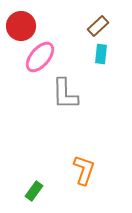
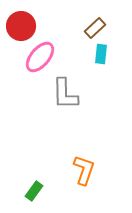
brown rectangle: moved 3 px left, 2 px down
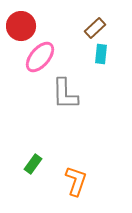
orange L-shape: moved 8 px left, 11 px down
green rectangle: moved 1 px left, 27 px up
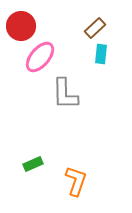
green rectangle: rotated 30 degrees clockwise
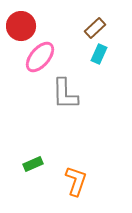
cyan rectangle: moved 2 px left; rotated 18 degrees clockwise
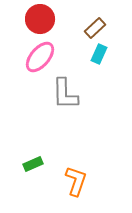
red circle: moved 19 px right, 7 px up
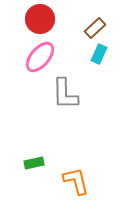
green rectangle: moved 1 px right, 1 px up; rotated 12 degrees clockwise
orange L-shape: rotated 32 degrees counterclockwise
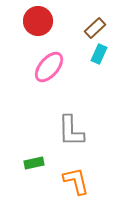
red circle: moved 2 px left, 2 px down
pink ellipse: moved 9 px right, 10 px down
gray L-shape: moved 6 px right, 37 px down
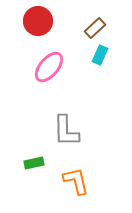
cyan rectangle: moved 1 px right, 1 px down
gray L-shape: moved 5 px left
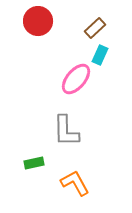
pink ellipse: moved 27 px right, 12 px down
orange L-shape: moved 1 px left, 2 px down; rotated 16 degrees counterclockwise
